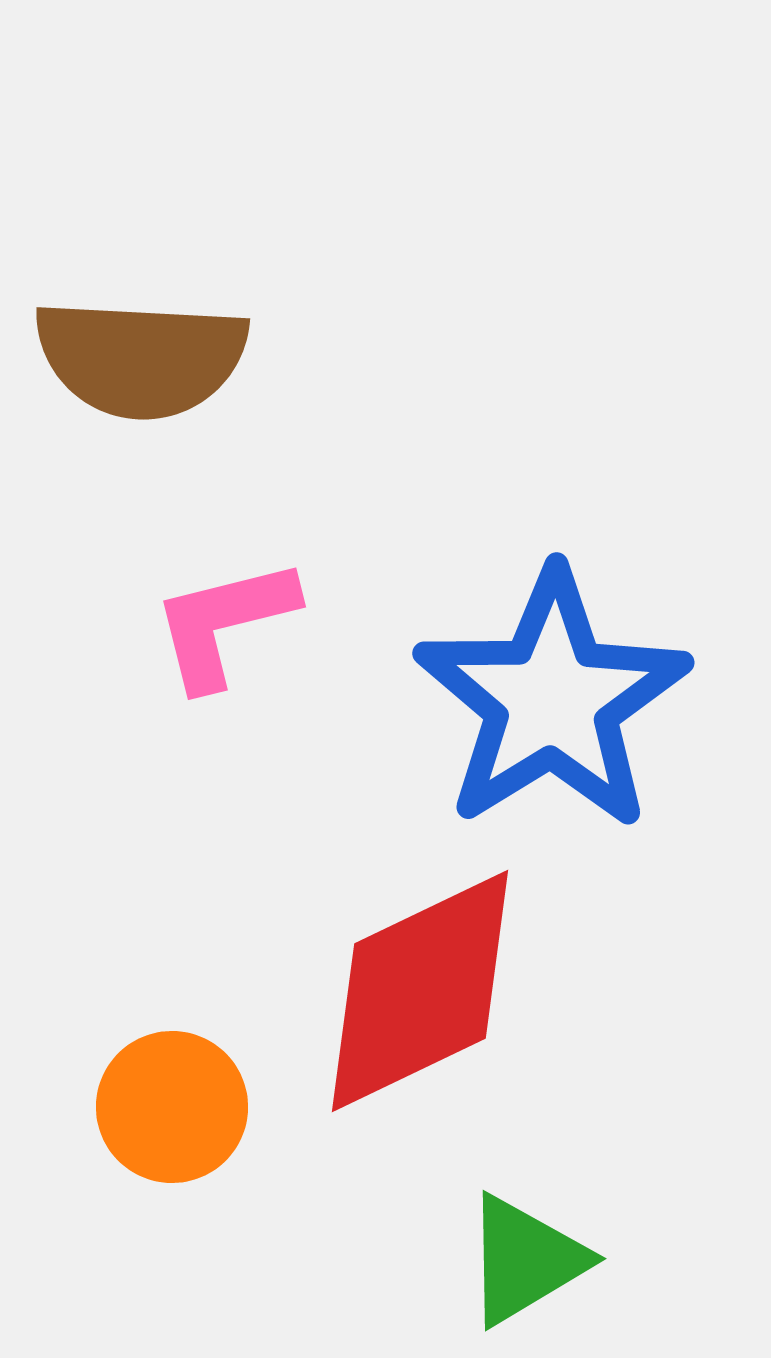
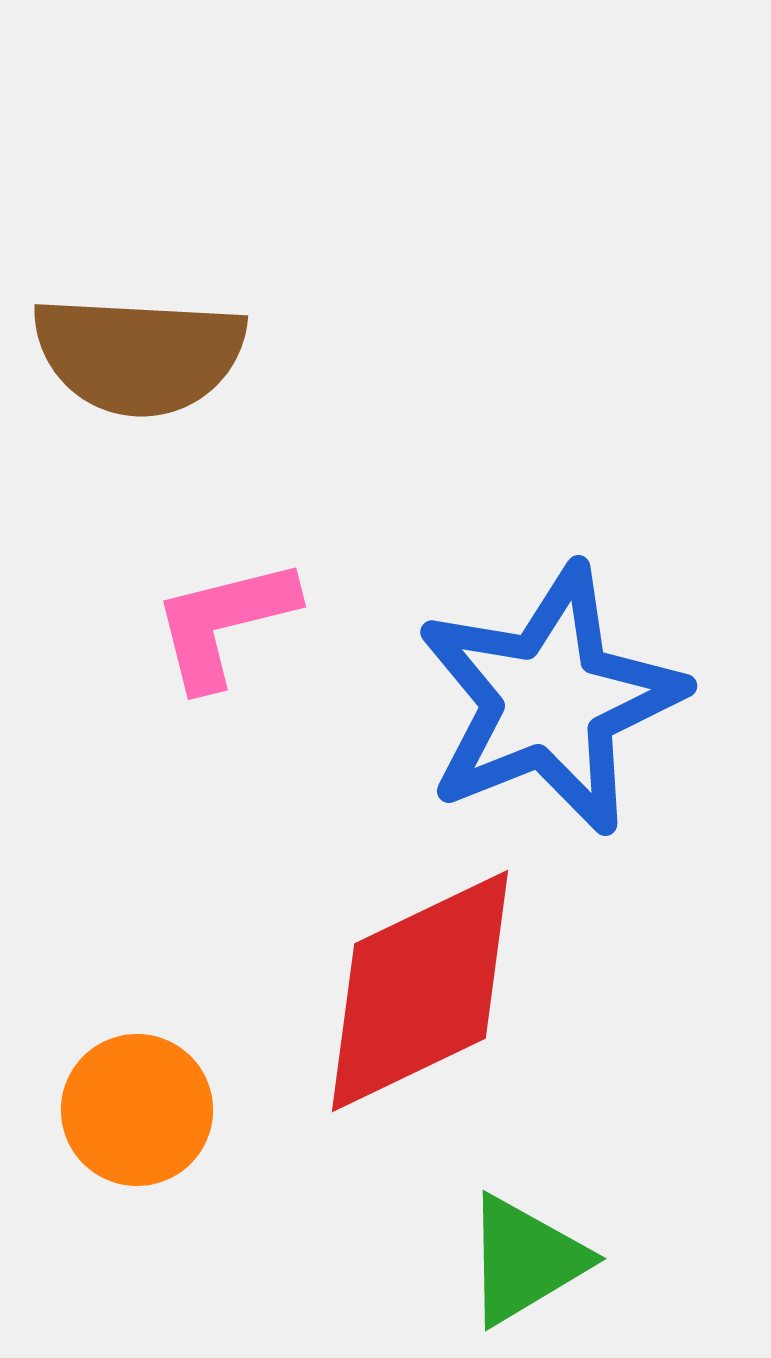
brown semicircle: moved 2 px left, 3 px up
blue star: moved 2 px left; rotated 10 degrees clockwise
orange circle: moved 35 px left, 3 px down
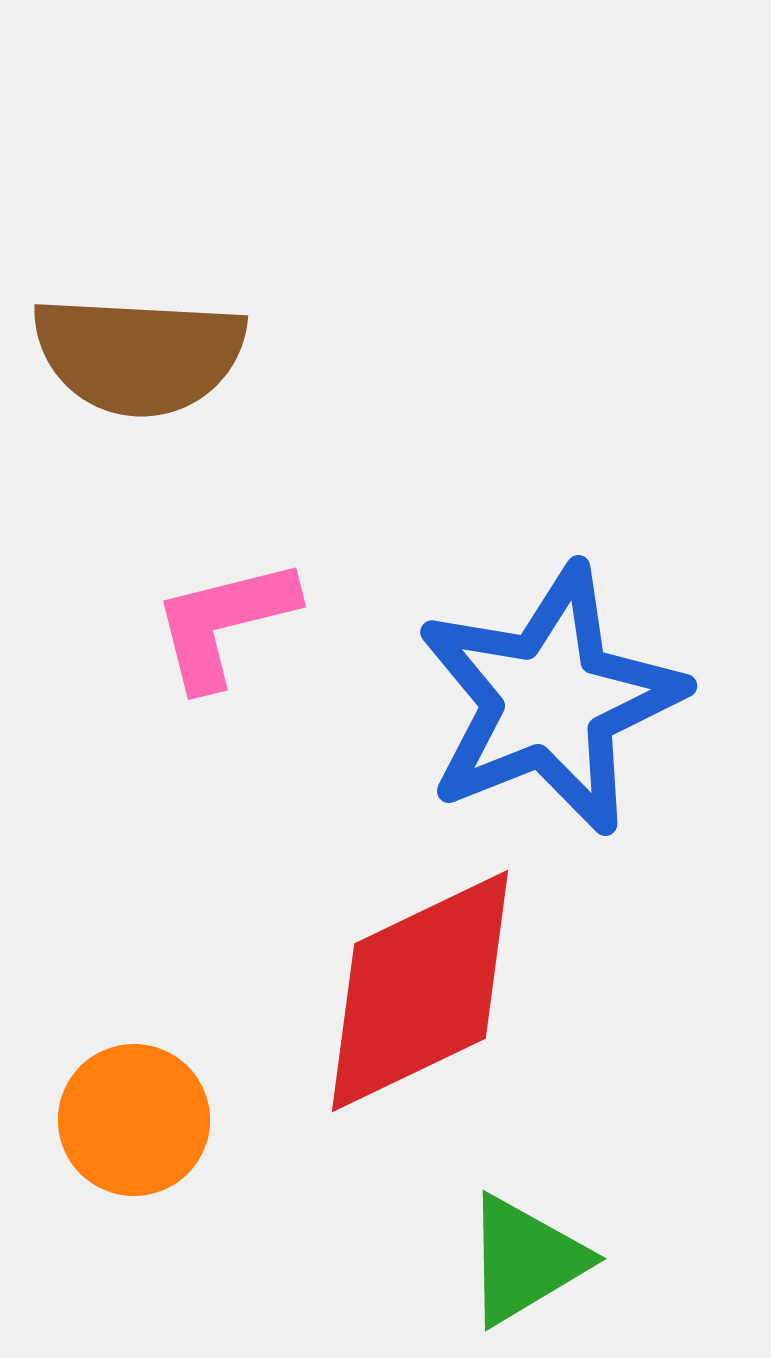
orange circle: moved 3 px left, 10 px down
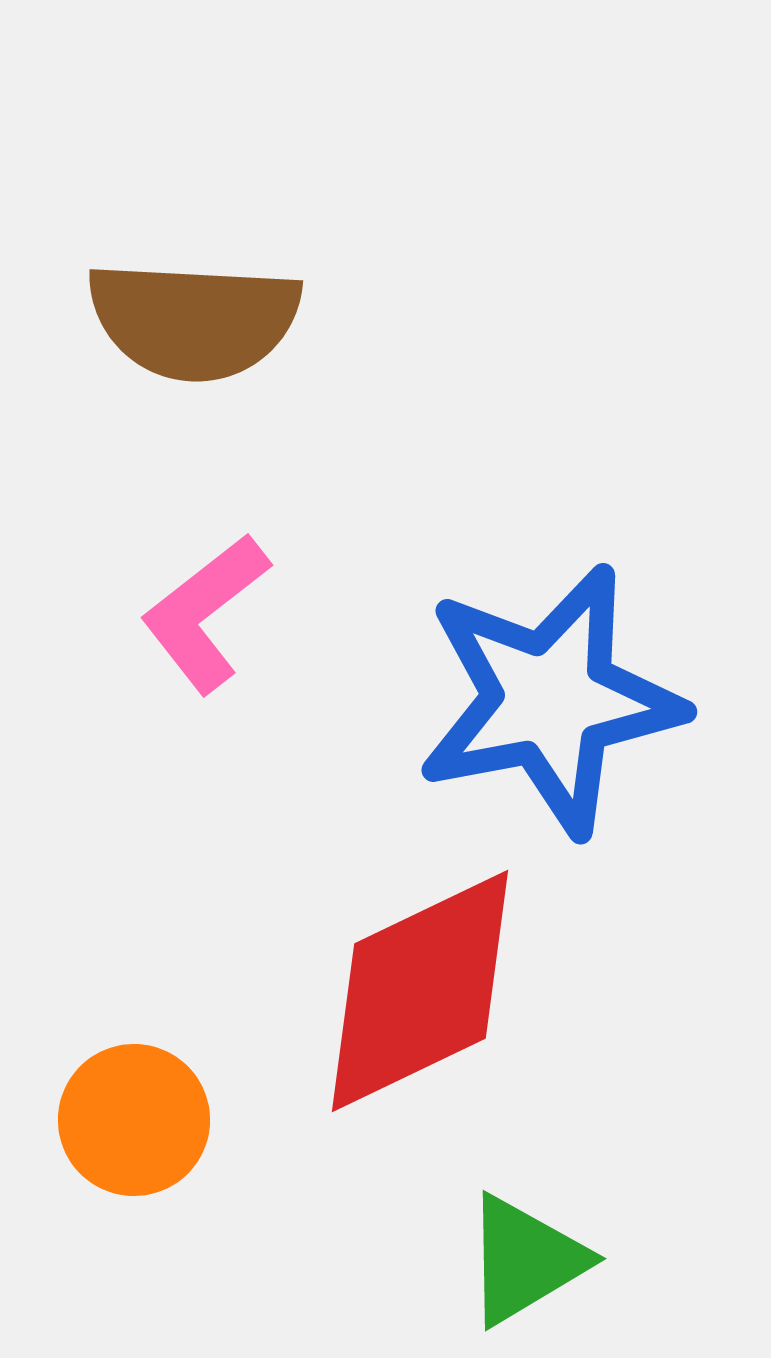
brown semicircle: moved 55 px right, 35 px up
pink L-shape: moved 19 px left, 10 px up; rotated 24 degrees counterclockwise
blue star: rotated 11 degrees clockwise
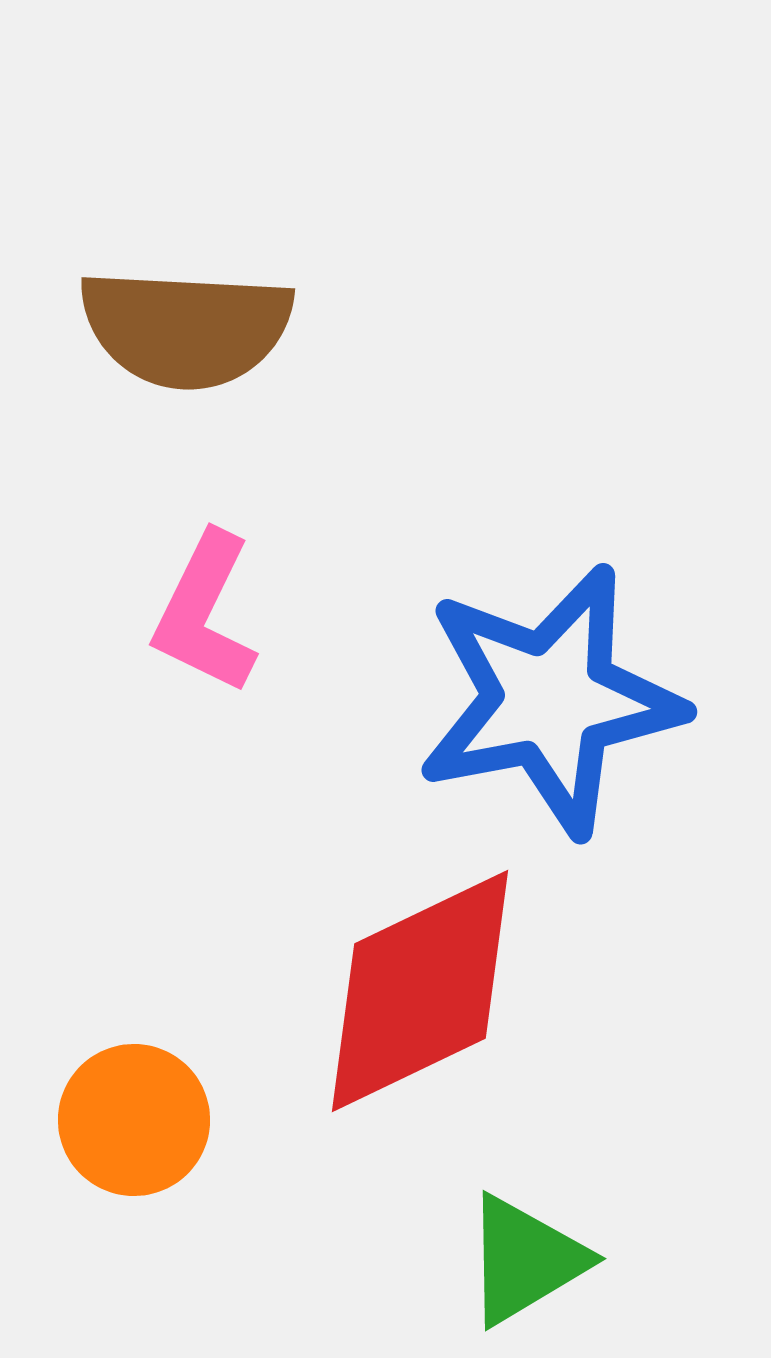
brown semicircle: moved 8 px left, 8 px down
pink L-shape: rotated 26 degrees counterclockwise
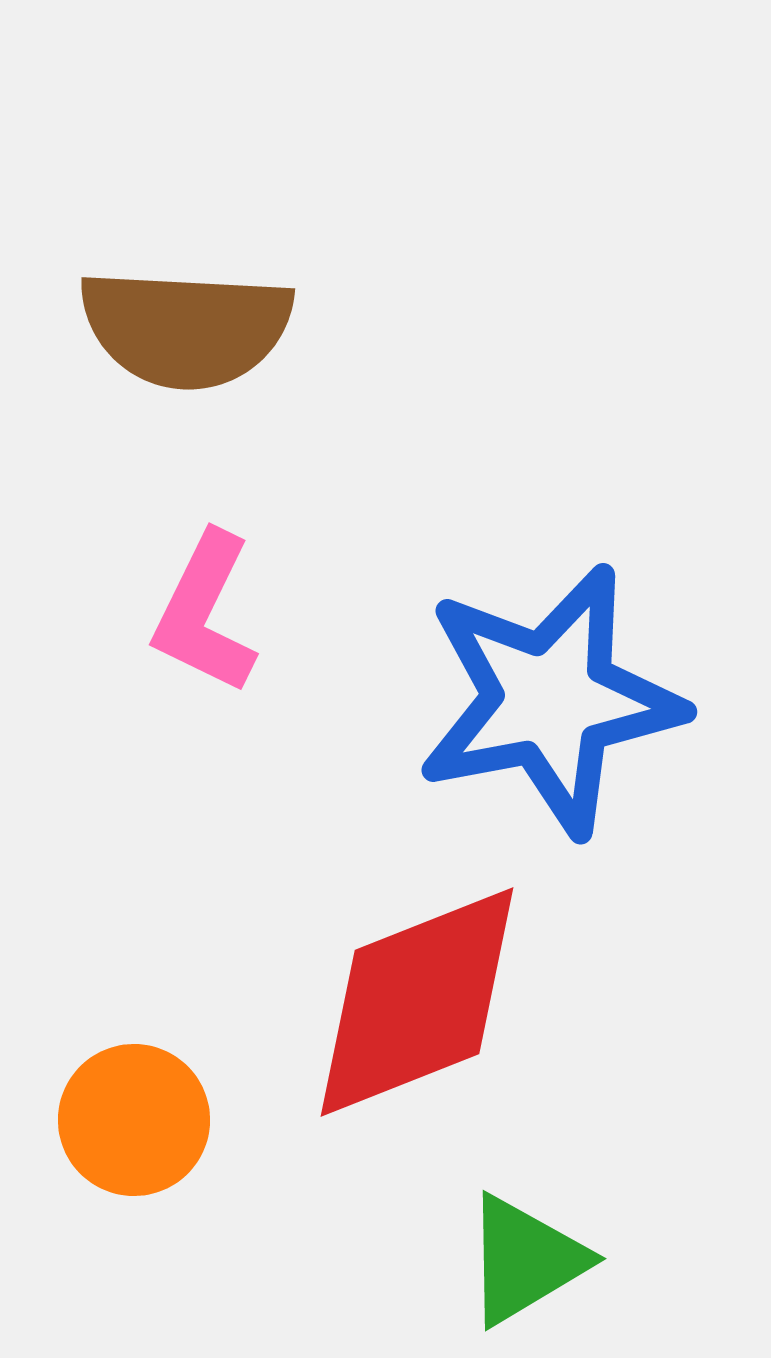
red diamond: moved 3 px left, 11 px down; rotated 4 degrees clockwise
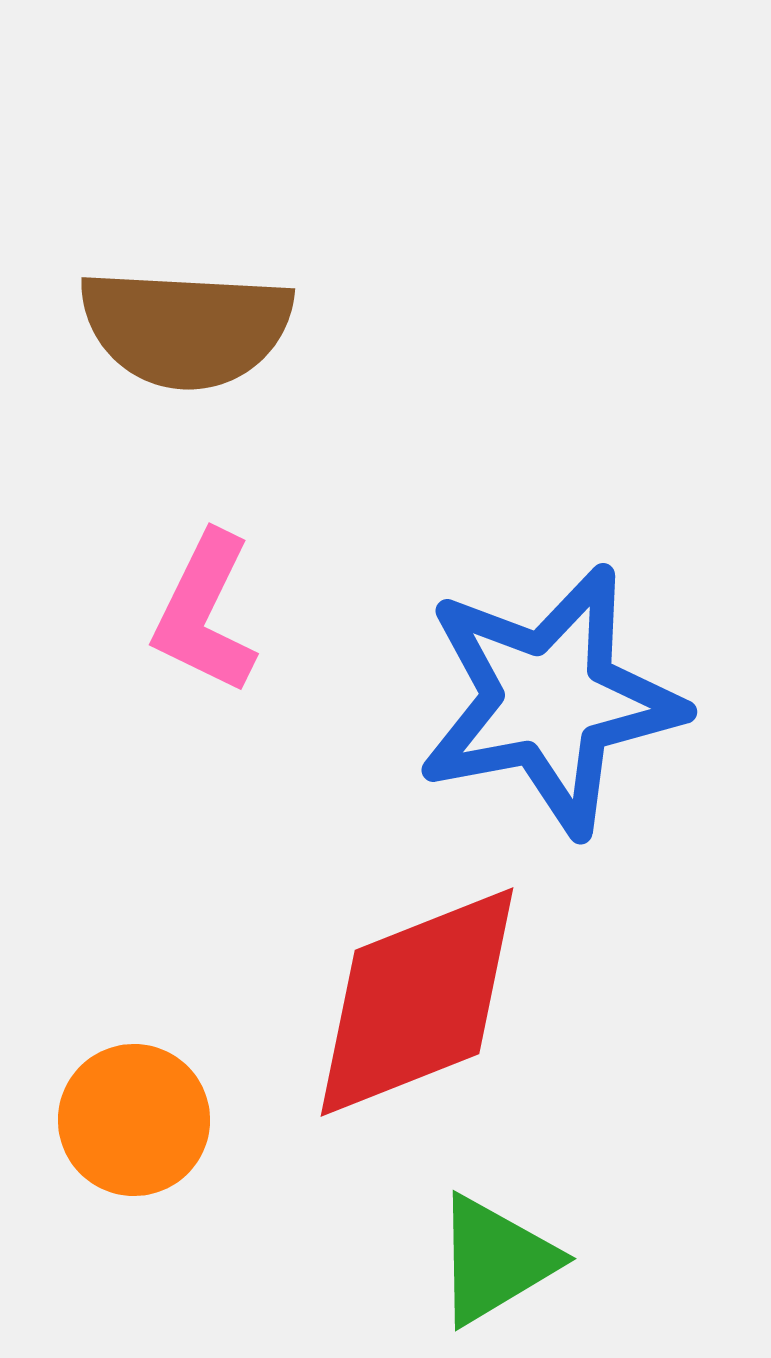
green triangle: moved 30 px left
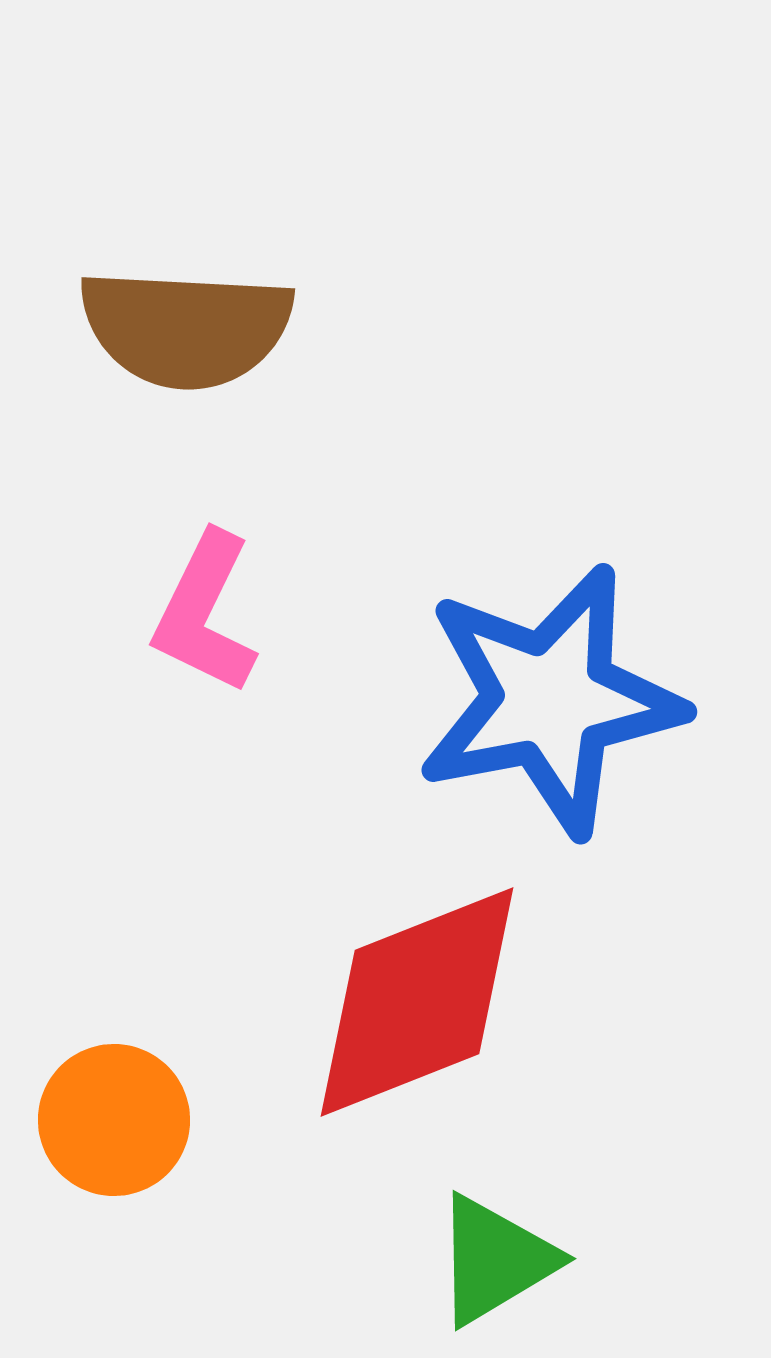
orange circle: moved 20 px left
